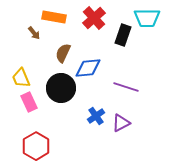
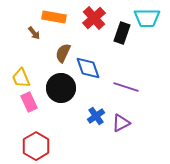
black rectangle: moved 1 px left, 2 px up
blue diamond: rotated 76 degrees clockwise
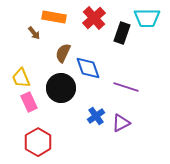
red hexagon: moved 2 px right, 4 px up
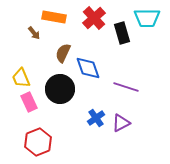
black rectangle: rotated 35 degrees counterclockwise
black circle: moved 1 px left, 1 px down
blue cross: moved 2 px down
red hexagon: rotated 8 degrees clockwise
